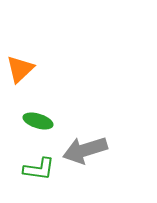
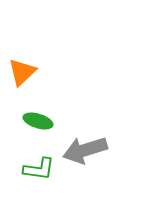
orange triangle: moved 2 px right, 3 px down
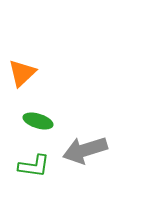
orange triangle: moved 1 px down
green L-shape: moved 5 px left, 3 px up
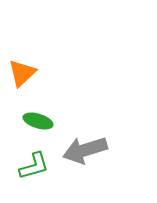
green L-shape: rotated 24 degrees counterclockwise
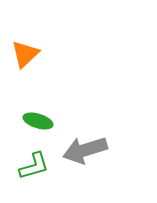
orange triangle: moved 3 px right, 19 px up
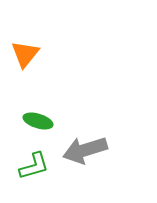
orange triangle: rotated 8 degrees counterclockwise
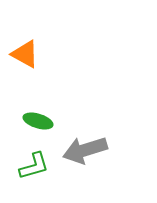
orange triangle: rotated 40 degrees counterclockwise
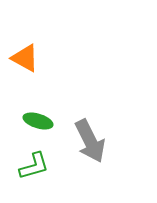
orange triangle: moved 4 px down
gray arrow: moved 5 px right, 9 px up; rotated 99 degrees counterclockwise
